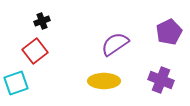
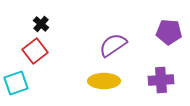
black cross: moved 1 px left, 3 px down; rotated 28 degrees counterclockwise
purple pentagon: rotated 30 degrees clockwise
purple semicircle: moved 2 px left, 1 px down
purple cross: rotated 25 degrees counterclockwise
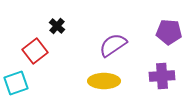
black cross: moved 16 px right, 2 px down
purple cross: moved 1 px right, 4 px up
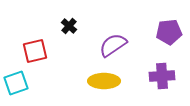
black cross: moved 12 px right
purple pentagon: rotated 10 degrees counterclockwise
red square: rotated 25 degrees clockwise
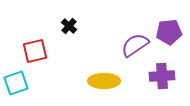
purple semicircle: moved 22 px right
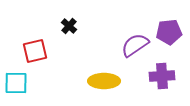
cyan square: rotated 20 degrees clockwise
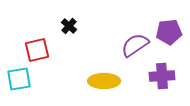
red square: moved 2 px right, 1 px up
cyan square: moved 3 px right, 4 px up; rotated 10 degrees counterclockwise
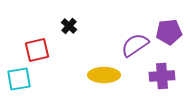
yellow ellipse: moved 6 px up
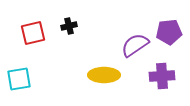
black cross: rotated 35 degrees clockwise
red square: moved 4 px left, 17 px up
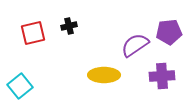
cyan square: moved 1 px right, 7 px down; rotated 30 degrees counterclockwise
